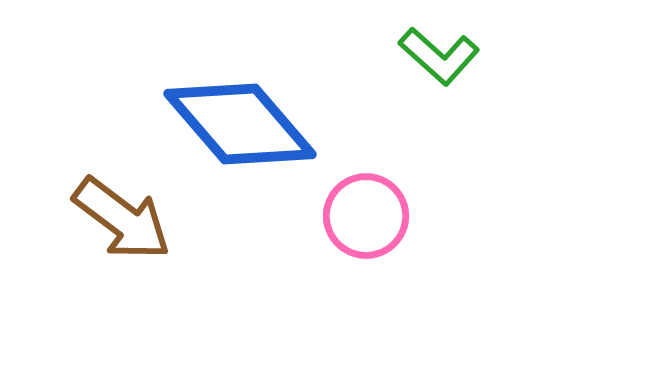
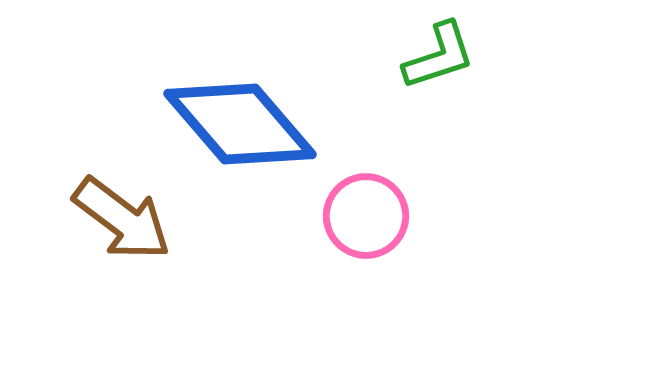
green L-shape: rotated 60 degrees counterclockwise
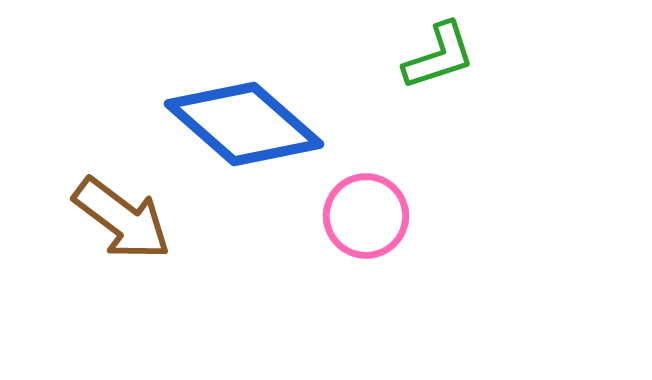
blue diamond: moved 4 px right; rotated 8 degrees counterclockwise
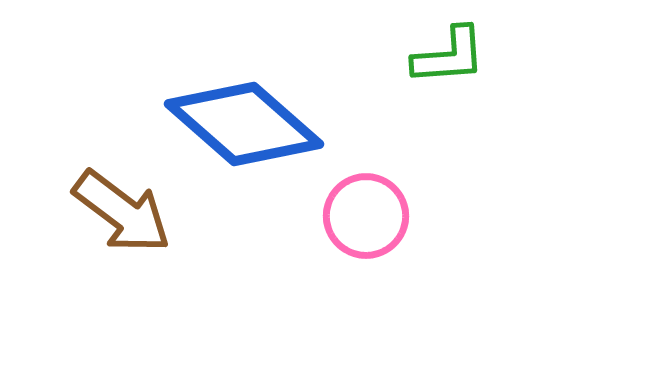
green L-shape: moved 10 px right; rotated 14 degrees clockwise
brown arrow: moved 7 px up
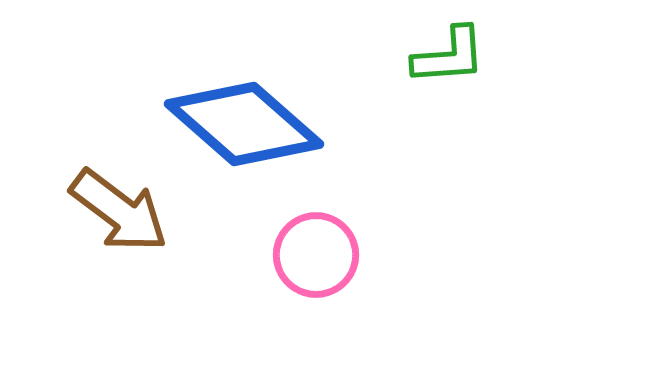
brown arrow: moved 3 px left, 1 px up
pink circle: moved 50 px left, 39 px down
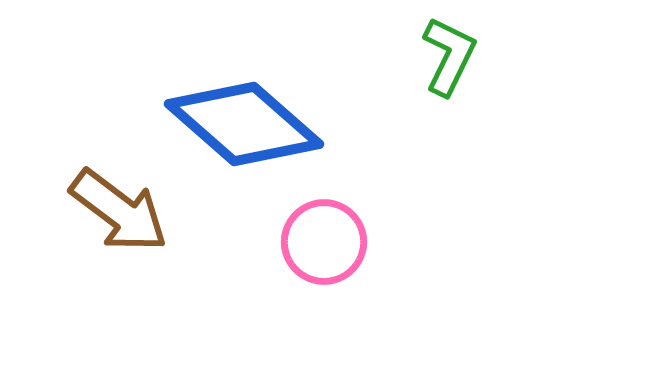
green L-shape: rotated 60 degrees counterclockwise
pink circle: moved 8 px right, 13 px up
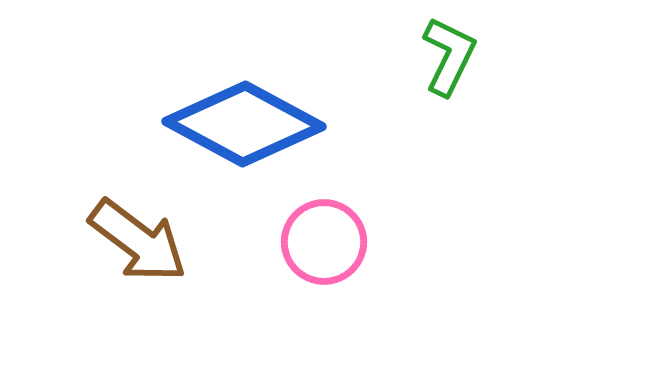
blue diamond: rotated 13 degrees counterclockwise
brown arrow: moved 19 px right, 30 px down
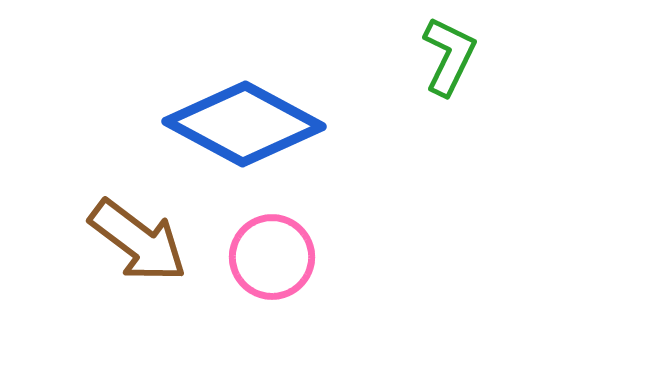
pink circle: moved 52 px left, 15 px down
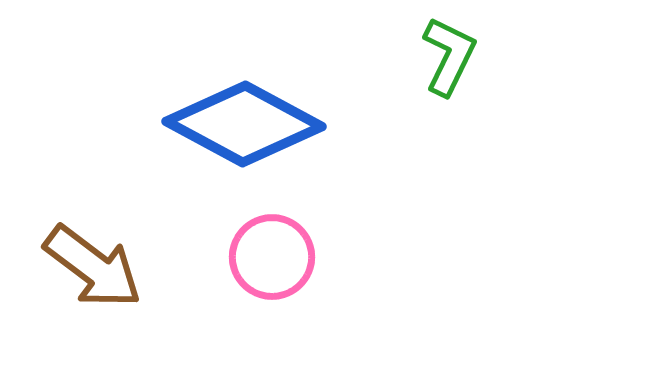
brown arrow: moved 45 px left, 26 px down
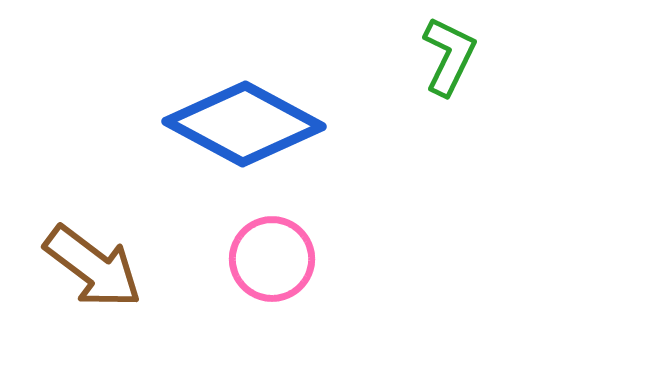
pink circle: moved 2 px down
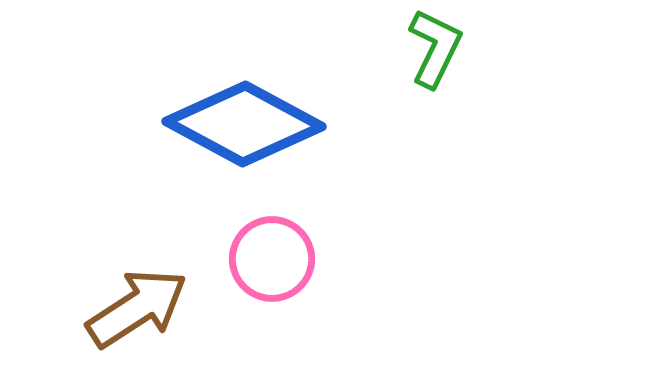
green L-shape: moved 14 px left, 8 px up
brown arrow: moved 44 px right, 41 px down; rotated 70 degrees counterclockwise
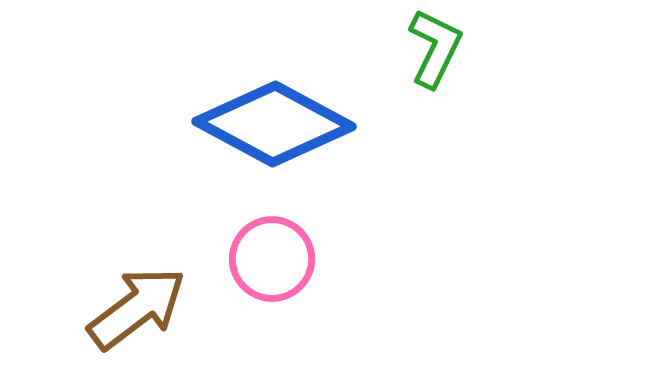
blue diamond: moved 30 px right
brown arrow: rotated 4 degrees counterclockwise
